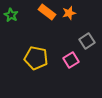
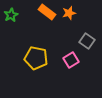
green star: rotated 16 degrees clockwise
gray square: rotated 21 degrees counterclockwise
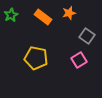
orange rectangle: moved 4 px left, 5 px down
gray square: moved 5 px up
pink square: moved 8 px right
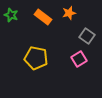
green star: rotated 24 degrees counterclockwise
pink square: moved 1 px up
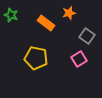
orange rectangle: moved 3 px right, 6 px down
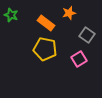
gray square: moved 1 px up
yellow pentagon: moved 9 px right, 9 px up
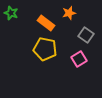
green star: moved 2 px up
gray square: moved 1 px left
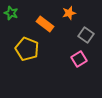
orange rectangle: moved 1 px left, 1 px down
yellow pentagon: moved 18 px left; rotated 10 degrees clockwise
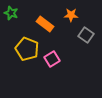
orange star: moved 2 px right, 2 px down; rotated 16 degrees clockwise
pink square: moved 27 px left
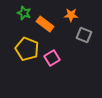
green star: moved 13 px right
gray square: moved 2 px left; rotated 14 degrees counterclockwise
pink square: moved 1 px up
